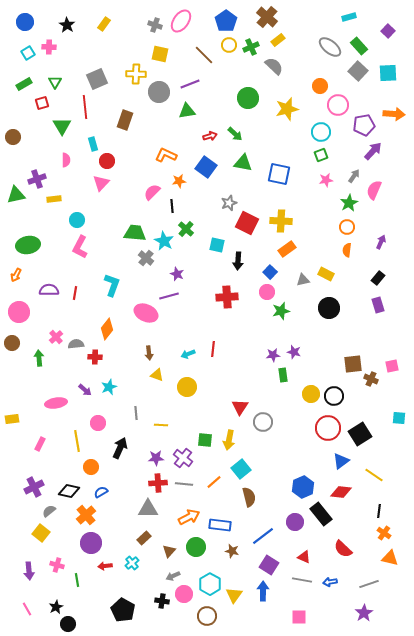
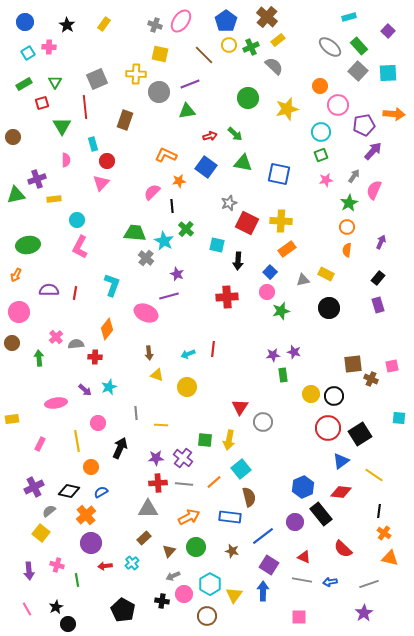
blue rectangle at (220, 525): moved 10 px right, 8 px up
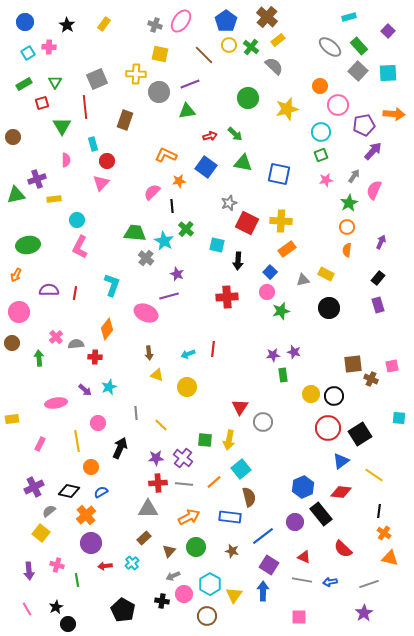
green cross at (251, 47): rotated 28 degrees counterclockwise
yellow line at (161, 425): rotated 40 degrees clockwise
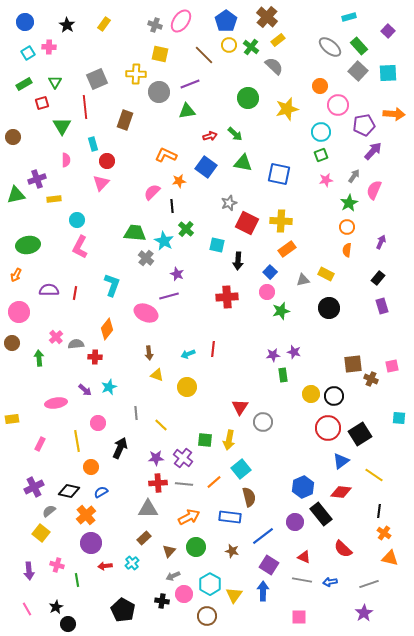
purple rectangle at (378, 305): moved 4 px right, 1 px down
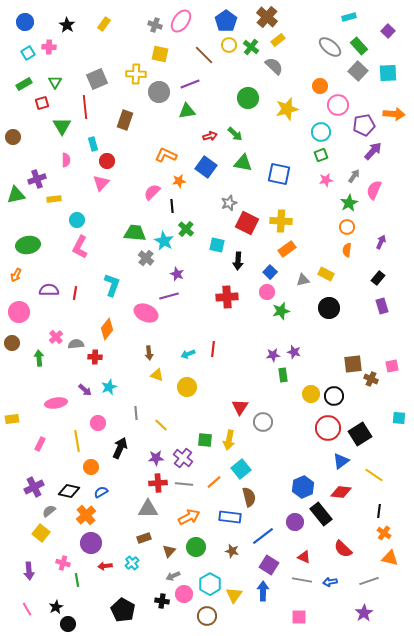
brown rectangle at (144, 538): rotated 24 degrees clockwise
pink cross at (57, 565): moved 6 px right, 2 px up
gray line at (369, 584): moved 3 px up
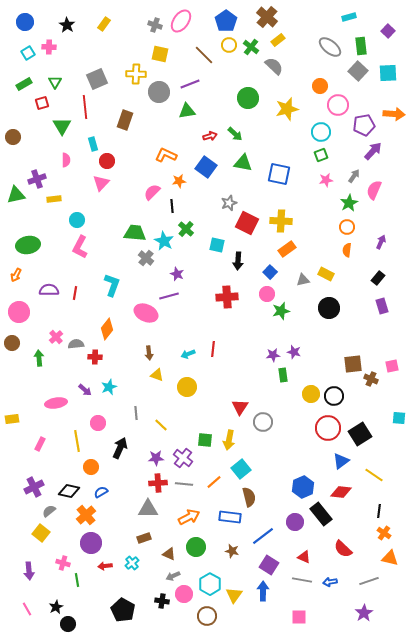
green rectangle at (359, 46): moved 2 px right; rotated 36 degrees clockwise
pink circle at (267, 292): moved 2 px down
brown triangle at (169, 551): moved 3 px down; rotated 48 degrees counterclockwise
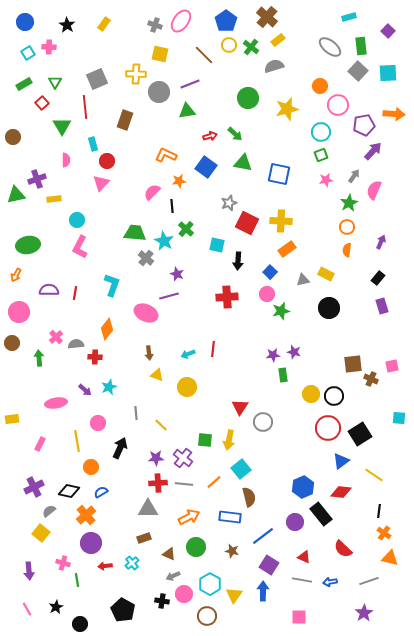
gray semicircle at (274, 66): rotated 60 degrees counterclockwise
red square at (42, 103): rotated 24 degrees counterclockwise
black circle at (68, 624): moved 12 px right
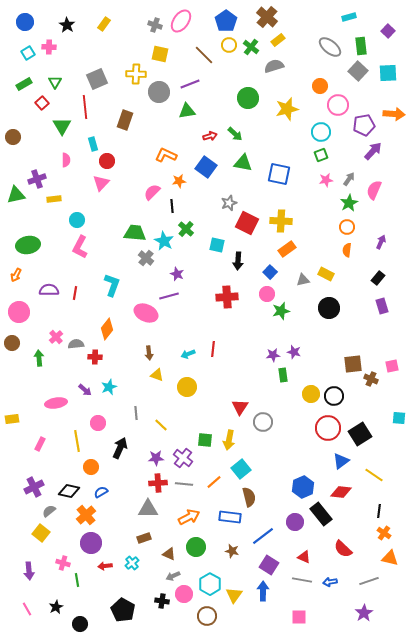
gray arrow at (354, 176): moved 5 px left, 3 px down
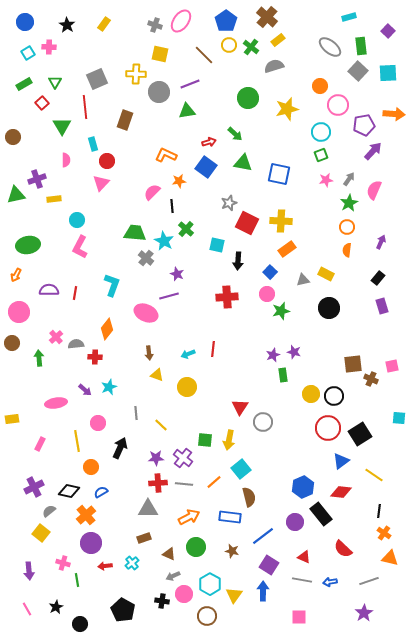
red arrow at (210, 136): moved 1 px left, 6 px down
purple star at (273, 355): rotated 16 degrees counterclockwise
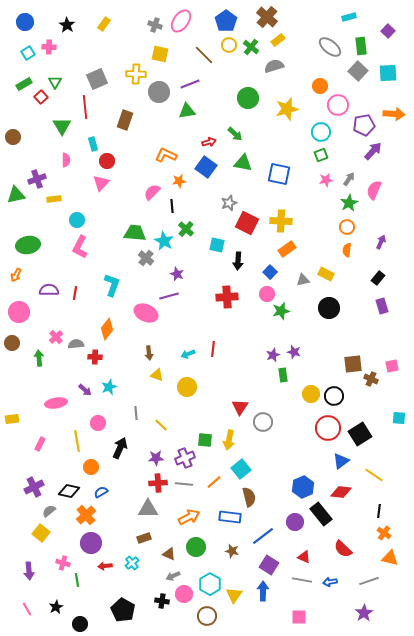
red square at (42, 103): moved 1 px left, 6 px up
purple cross at (183, 458): moved 2 px right; rotated 30 degrees clockwise
